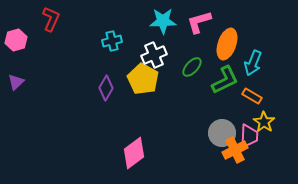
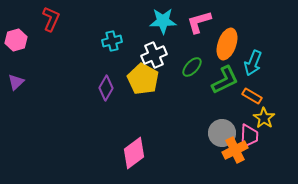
yellow star: moved 4 px up
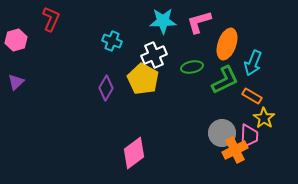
cyan cross: rotated 36 degrees clockwise
green ellipse: rotated 35 degrees clockwise
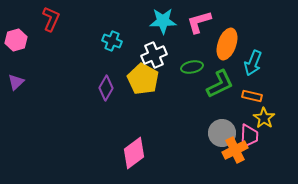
green L-shape: moved 5 px left, 4 px down
orange rectangle: rotated 18 degrees counterclockwise
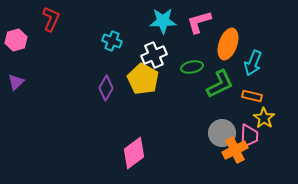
orange ellipse: moved 1 px right
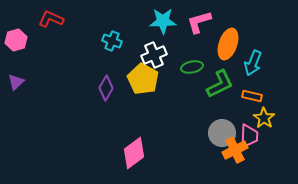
red L-shape: rotated 90 degrees counterclockwise
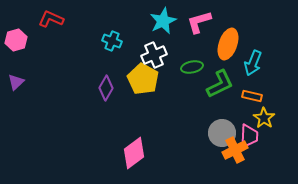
cyan star: rotated 24 degrees counterclockwise
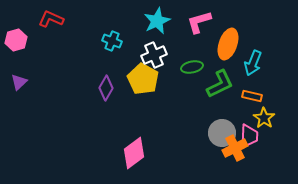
cyan star: moved 6 px left
purple triangle: moved 3 px right
orange cross: moved 2 px up
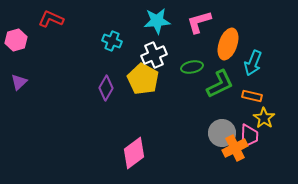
cyan star: rotated 20 degrees clockwise
